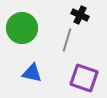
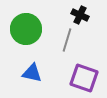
green circle: moved 4 px right, 1 px down
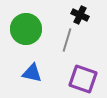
purple square: moved 1 px left, 1 px down
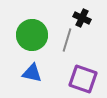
black cross: moved 2 px right, 3 px down
green circle: moved 6 px right, 6 px down
